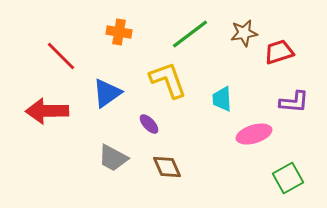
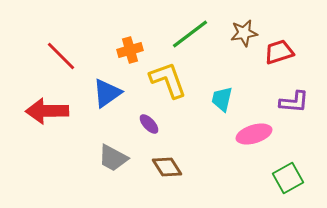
orange cross: moved 11 px right, 18 px down; rotated 25 degrees counterclockwise
cyan trapezoid: rotated 16 degrees clockwise
brown diamond: rotated 8 degrees counterclockwise
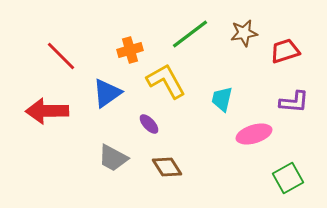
red trapezoid: moved 6 px right, 1 px up
yellow L-shape: moved 2 px left, 1 px down; rotated 9 degrees counterclockwise
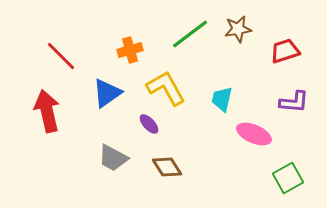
brown star: moved 6 px left, 4 px up
yellow L-shape: moved 7 px down
red arrow: rotated 78 degrees clockwise
pink ellipse: rotated 40 degrees clockwise
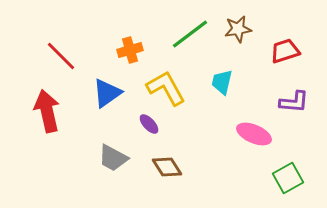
cyan trapezoid: moved 17 px up
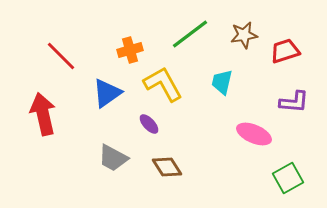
brown star: moved 6 px right, 6 px down
yellow L-shape: moved 3 px left, 4 px up
red arrow: moved 4 px left, 3 px down
